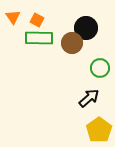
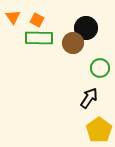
brown circle: moved 1 px right
black arrow: rotated 15 degrees counterclockwise
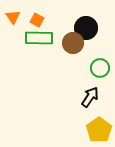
black arrow: moved 1 px right, 1 px up
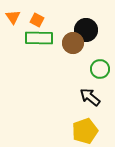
black circle: moved 2 px down
green circle: moved 1 px down
black arrow: rotated 85 degrees counterclockwise
yellow pentagon: moved 14 px left, 1 px down; rotated 15 degrees clockwise
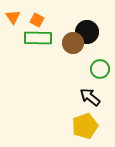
black circle: moved 1 px right, 2 px down
green rectangle: moved 1 px left
yellow pentagon: moved 5 px up
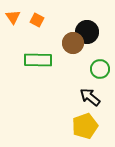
green rectangle: moved 22 px down
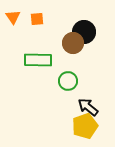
orange square: moved 1 px up; rotated 32 degrees counterclockwise
black circle: moved 3 px left
green circle: moved 32 px left, 12 px down
black arrow: moved 2 px left, 10 px down
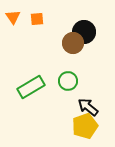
green rectangle: moved 7 px left, 27 px down; rotated 32 degrees counterclockwise
